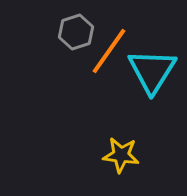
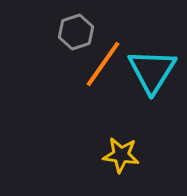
orange line: moved 6 px left, 13 px down
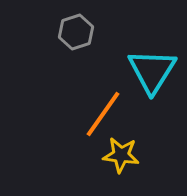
orange line: moved 50 px down
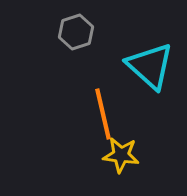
cyan triangle: moved 2 px left, 5 px up; rotated 20 degrees counterclockwise
orange line: rotated 48 degrees counterclockwise
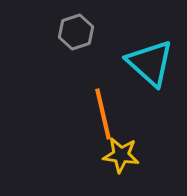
cyan triangle: moved 3 px up
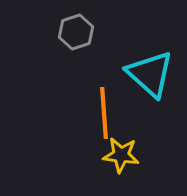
cyan triangle: moved 11 px down
orange line: moved 1 px right, 1 px up; rotated 9 degrees clockwise
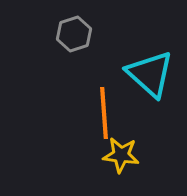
gray hexagon: moved 2 px left, 2 px down
